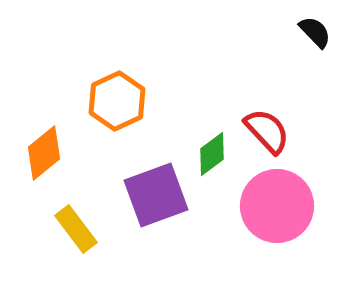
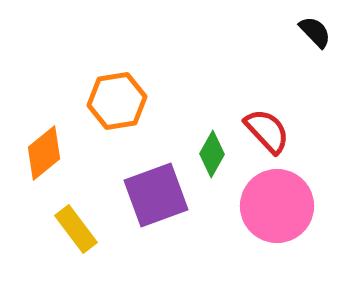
orange hexagon: rotated 16 degrees clockwise
green diamond: rotated 24 degrees counterclockwise
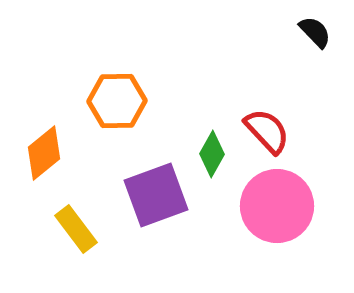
orange hexagon: rotated 8 degrees clockwise
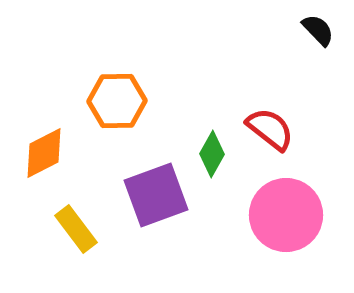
black semicircle: moved 3 px right, 2 px up
red semicircle: moved 3 px right, 2 px up; rotated 9 degrees counterclockwise
orange diamond: rotated 12 degrees clockwise
pink circle: moved 9 px right, 9 px down
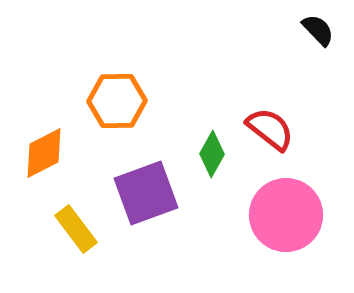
purple square: moved 10 px left, 2 px up
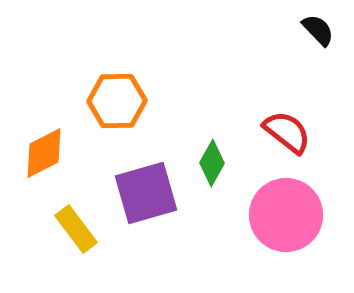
red semicircle: moved 17 px right, 3 px down
green diamond: moved 9 px down
purple square: rotated 4 degrees clockwise
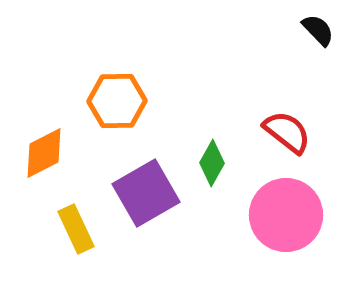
purple square: rotated 14 degrees counterclockwise
yellow rectangle: rotated 12 degrees clockwise
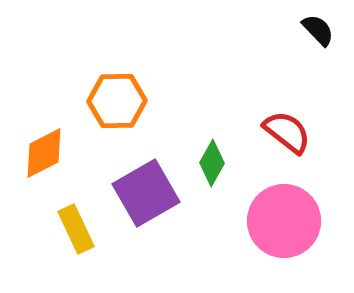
pink circle: moved 2 px left, 6 px down
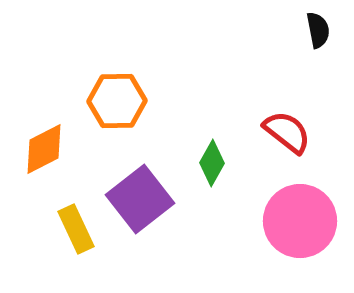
black semicircle: rotated 33 degrees clockwise
orange diamond: moved 4 px up
purple square: moved 6 px left, 6 px down; rotated 8 degrees counterclockwise
pink circle: moved 16 px right
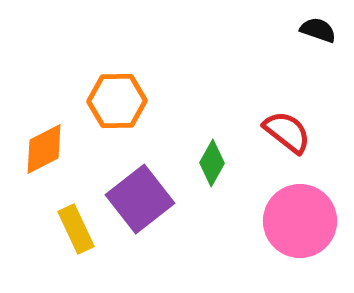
black semicircle: rotated 60 degrees counterclockwise
